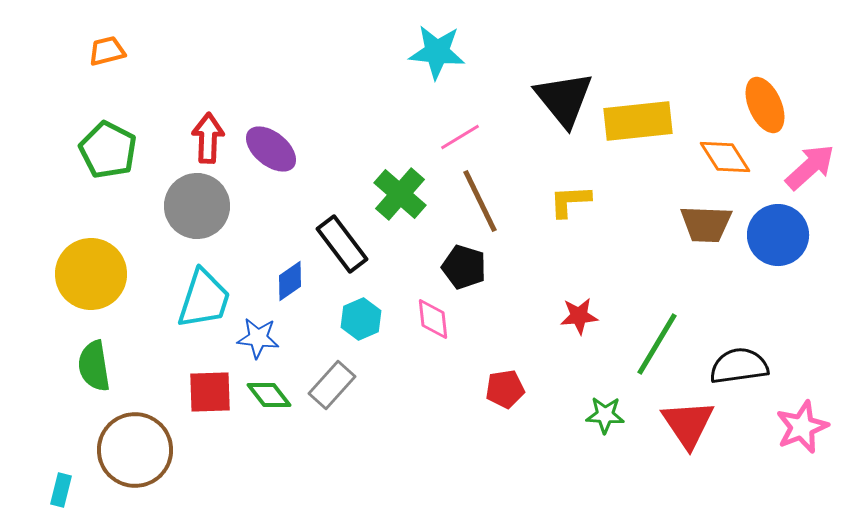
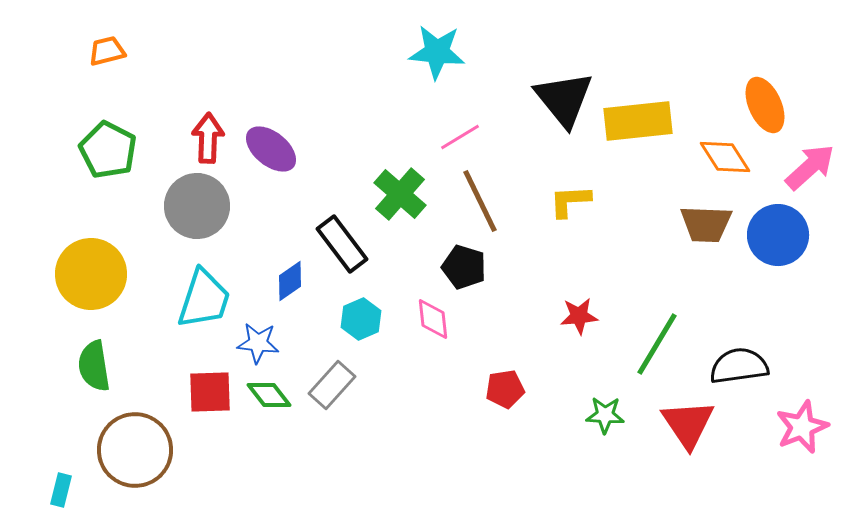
blue star: moved 5 px down
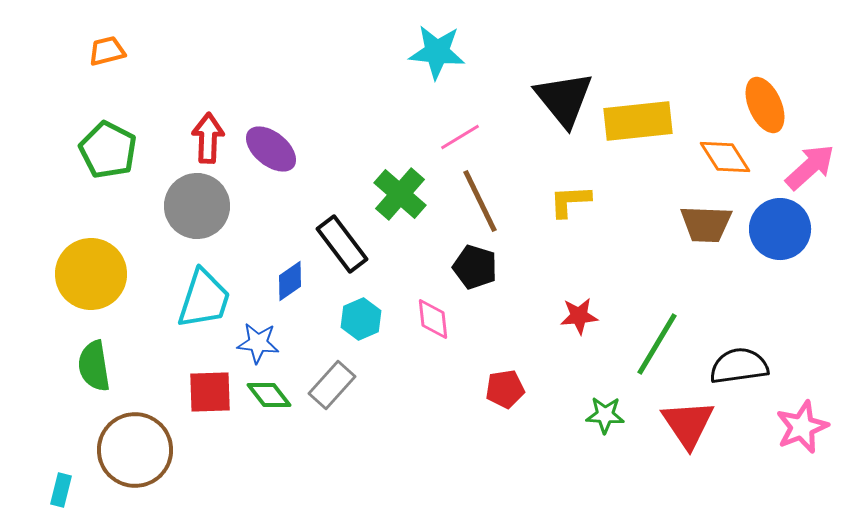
blue circle: moved 2 px right, 6 px up
black pentagon: moved 11 px right
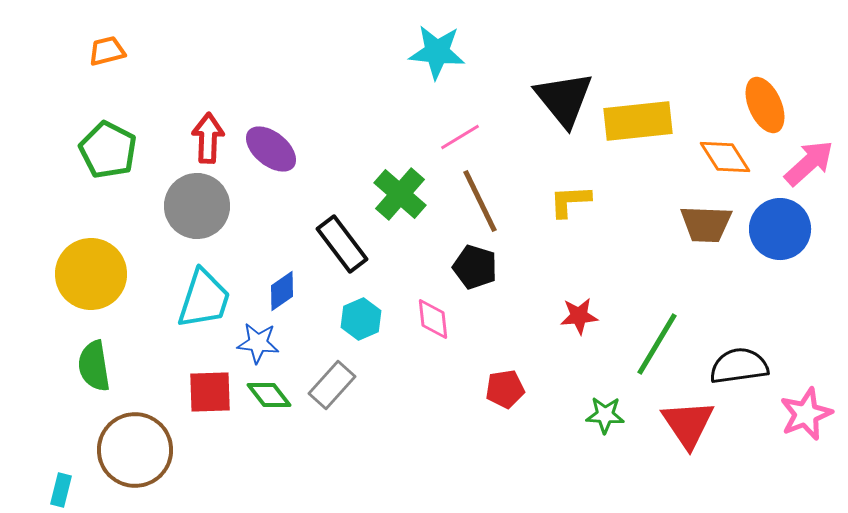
pink arrow: moved 1 px left, 4 px up
blue diamond: moved 8 px left, 10 px down
pink star: moved 4 px right, 13 px up
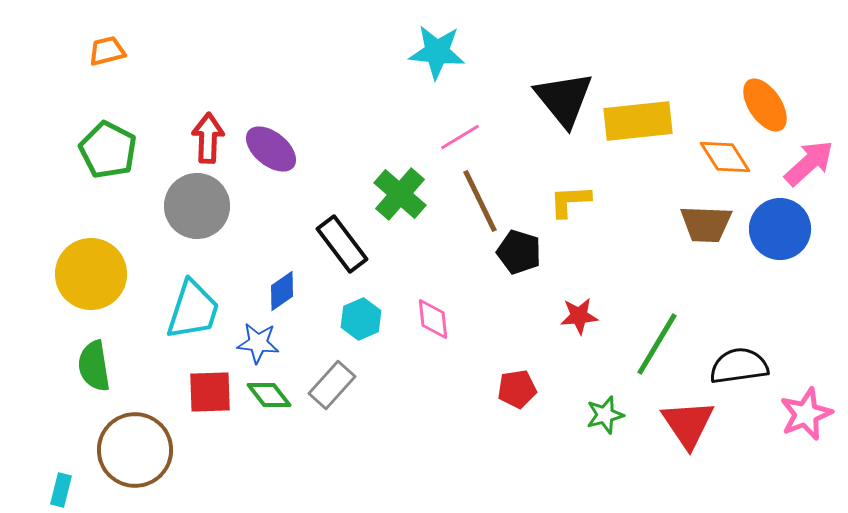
orange ellipse: rotated 10 degrees counterclockwise
black pentagon: moved 44 px right, 15 px up
cyan trapezoid: moved 11 px left, 11 px down
red pentagon: moved 12 px right
green star: rotated 18 degrees counterclockwise
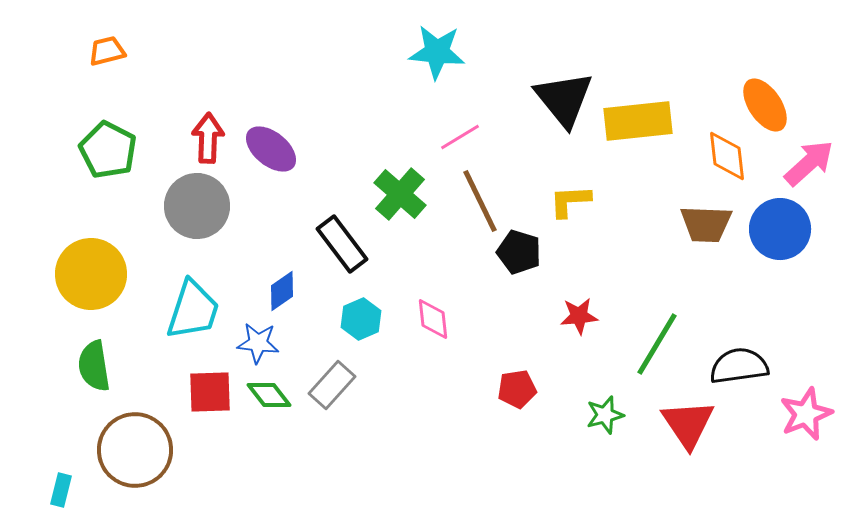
orange diamond: moved 2 px right, 1 px up; rotated 26 degrees clockwise
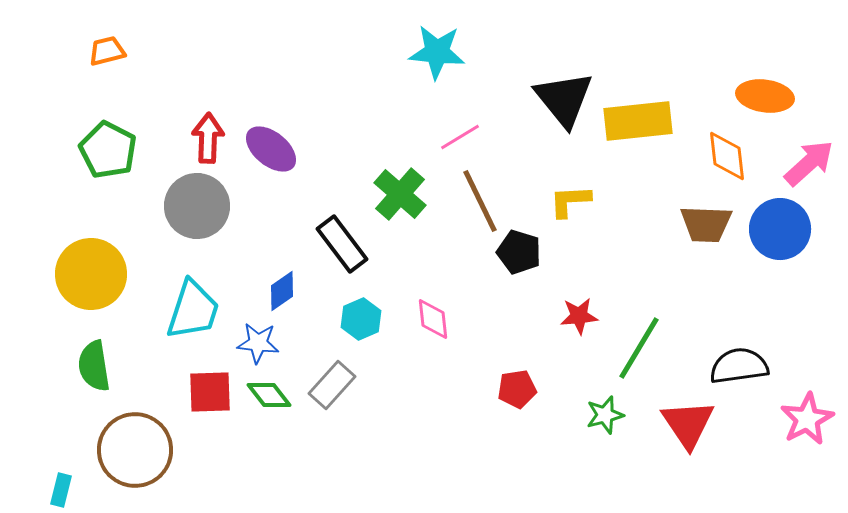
orange ellipse: moved 9 px up; rotated 48 degrees counterclockwise
green line: moved 18 px left, 4 px down
pink star: moved 1 px right, 5 px down; rotated 6 degrees counterclockwise
